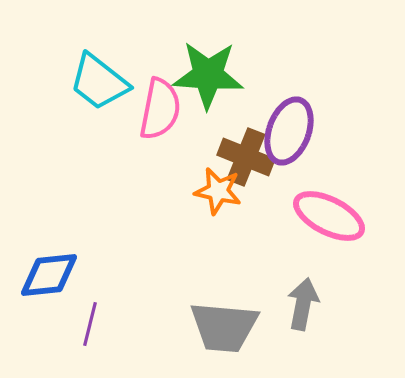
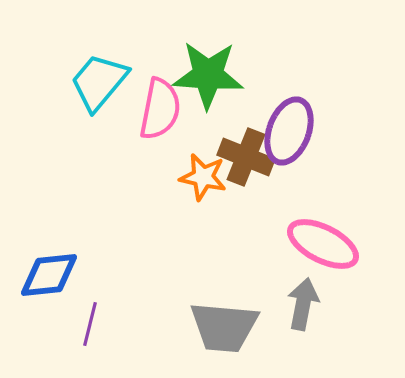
cyan trapezoid: rotated 92 degrees clockwise
orange star: moved 15 px left, 14 px up
pink ellipse: moved 6 px left, 28 px down
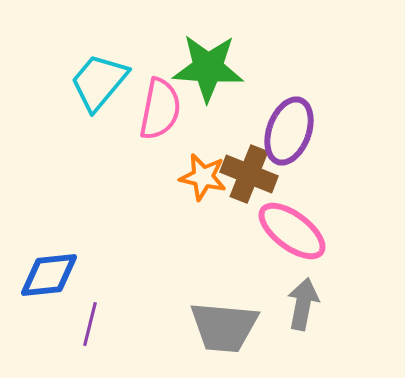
green star: moved 7 px up
brown cross: moved 3 px right, 17 px down
pink ellipse: moved 31 px left, 13 px up; rotated 10 degrees clockwise
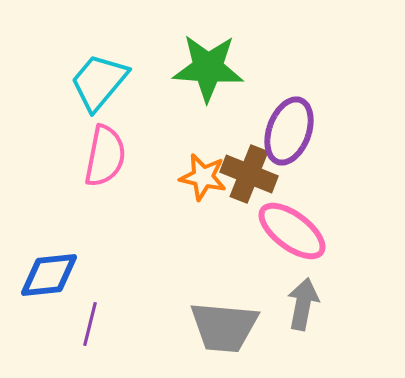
pink semicircle: moved 55 px left, 47 px down
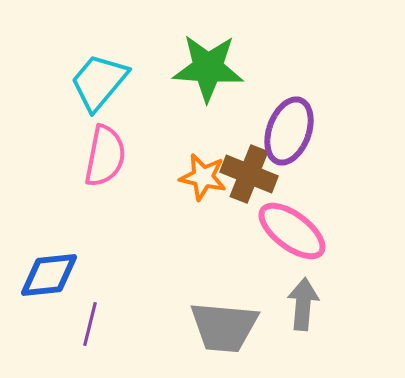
gray arrow: rotated 6 degrees counterclockwise
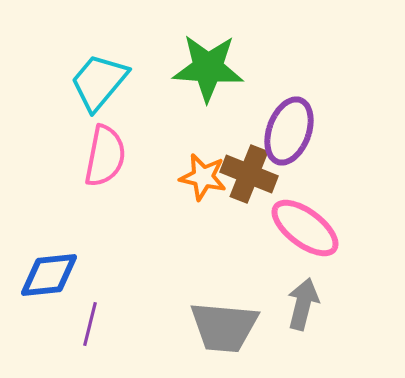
pink ellipse: moved 13 px right, 3 px up
gray arrow: rotated 9 degrees clockwise
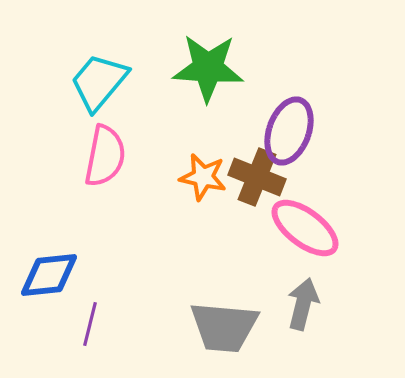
brown cross: moved 8 px right, 3 px down
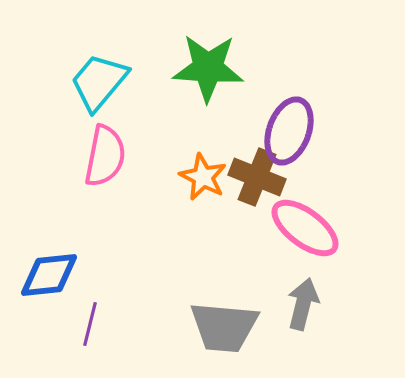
orange star: rotated 15 degrees clockwise
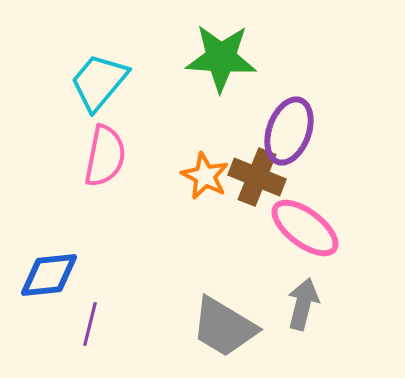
green star: moved 13 px right, 10 px up
orange star: moved 2 px right, 1 px up
gray trapezoid: rotated 26 degrees clockwise
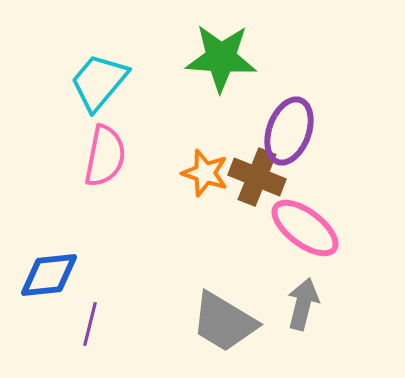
orange star: moved 3 px up; rotated 9 degrees counterclockwise
gray trapezoid: moved 5 px up
